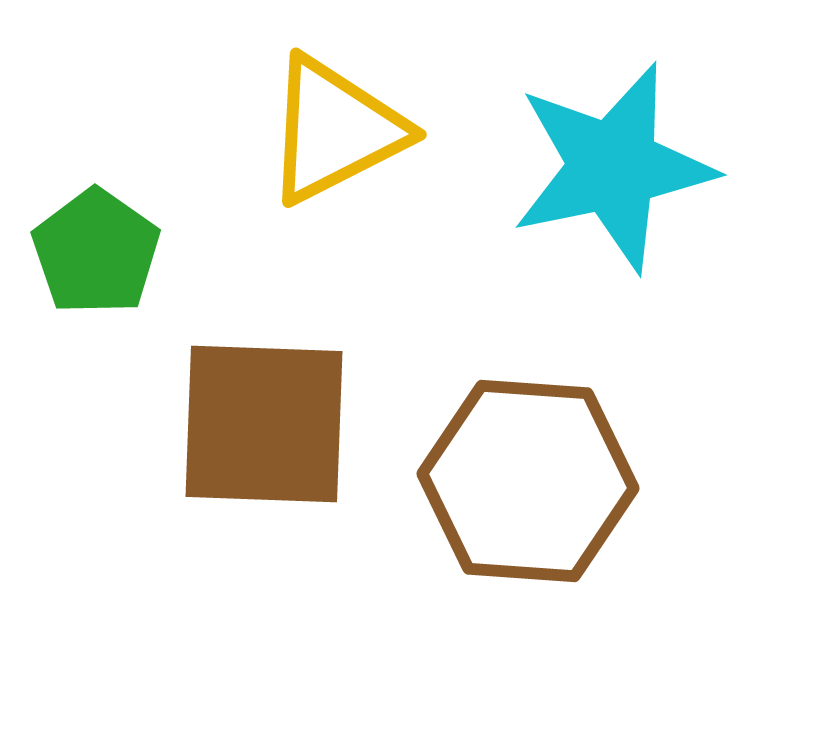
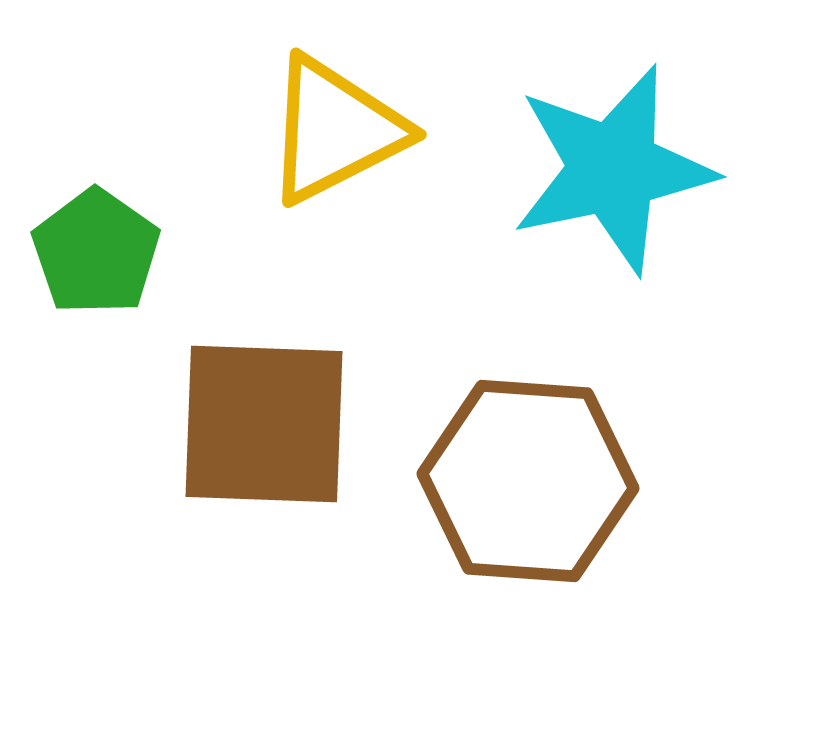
cyan star: moved 2 px down
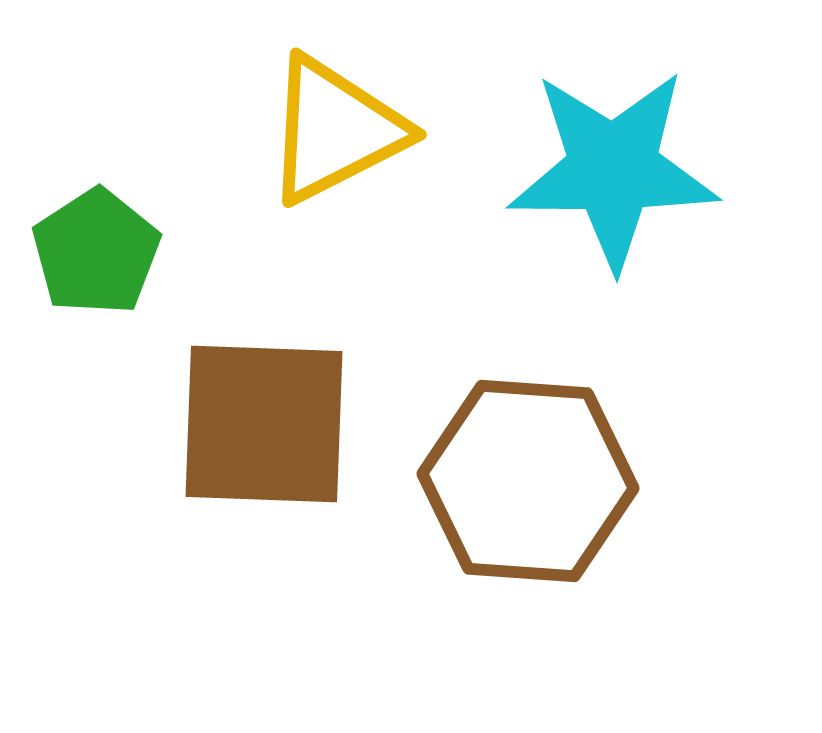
cyan star: rotated 12 degrees clockwise
green pentagon: rotated 4 degrees clockwise
